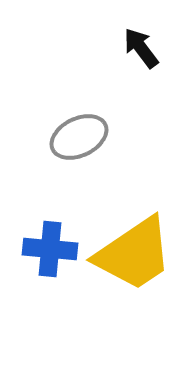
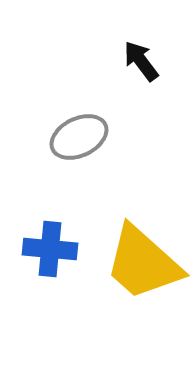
black arrow: moved 13 px down
yellow trapezoid: moved 9 px right, 9 px down; rotated 76 degrees clockwise
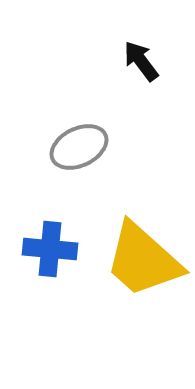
gray ellipse: moved 10 px down
yellow trapezoid: moved 3 px up
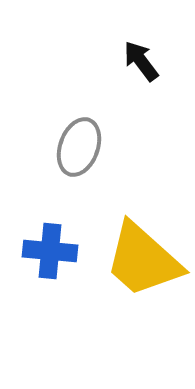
gray ellipse: rotated 44 degrees counterclockwise
blue cross: moved 2 px down
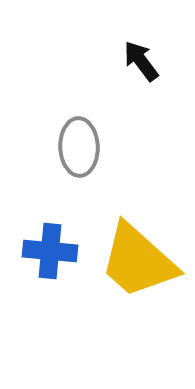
gray ellipse: rotated 22 degrees counterclockwise
yellow trapezoid: moved 5 px left, 1 px down
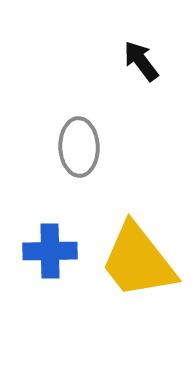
blue cross: rotated 6 degrees counterclockwise
yellow trapezoid: rotated 10 degrees clockwise
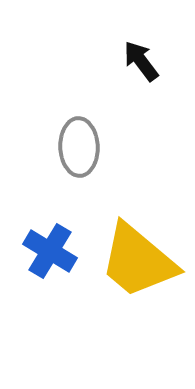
blue cross: rotated 32 degrees clockwise
yellow trapezoid: rotated 12 degrees counterclockwise
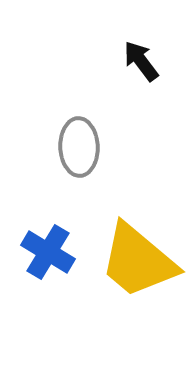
blue cross: moved 2 px left, 1 px down
